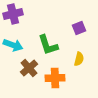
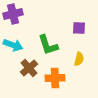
purple square: rotated 24 degrees clockwise
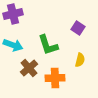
purple square: moved 1 px left; rotated 32 degrees clockwise
yellow semicircle: moved 1 px right, 1 px down
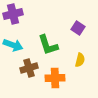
brown cross: rotated 24 degrees clockwise
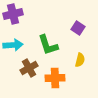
cyan arrow: rotated 24 degrees counterclockwise
brown cross: rotated 12 degrees counterclockwise
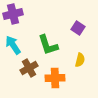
cyan arrow: rotated 120 degrees counterclockwise
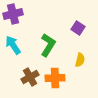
green L-shape: rotated 130 degrees counterclockwise
brown cross: moved 1 px right, 9 px down
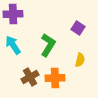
purple cross: rotated 12 degrees clockwise
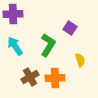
purple square: moved 8 px left
cyan arrow: moved 2 px right, 1 px down
yellow semicircle: rotated 32 degrees counterclockwise
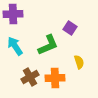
green L-shape: rotated 35 degrees clockwise
yellow semicircle: moved 1 px left, 2 px down
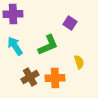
purple square: moved 5 px up
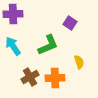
cyan arrow: moved 2 px left
